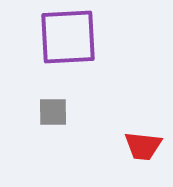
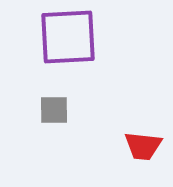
gray square: moved 1 px right, 2 px up
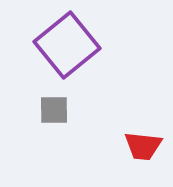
purple square: moved 1 px left, 8 px down; rotated 36 degrees counterclockwise
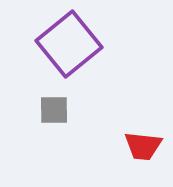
purple square: moved 2 px right, 1 px up
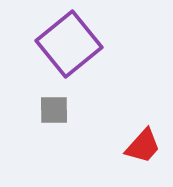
red trapezoid: rotated 54 degrees counterclockwise
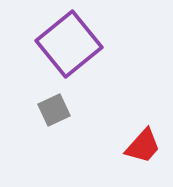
gray square: rotated 24 degrees counterclockwise
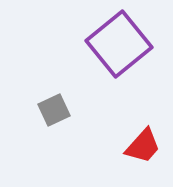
purple square: moved 50 px right
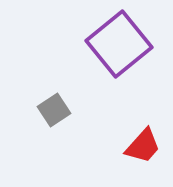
gray square: rotated 8 degrees counterclockwise
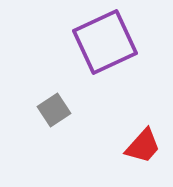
purple square: moved 14 px left, 2 px up; rotated 14 degrees clockwise
